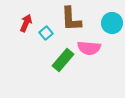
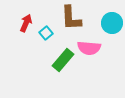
brown L-shape: moved 1 px up
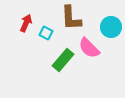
cyan circle: moved 1 px left, 4 px down
cyan square: rotated 24 degrees counterclockwise
pink semicircle: rotated 40 degrees clockwise
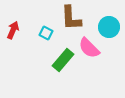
red arrow: moved 13 px left, 7 px down
cyan circle: moved 2 px left
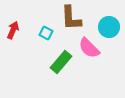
green rectangle: moved 2 px left, 2 px down
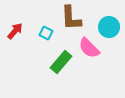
red arrow: moved 2 px right, 1 px down; rotated 18 degrees clockwise
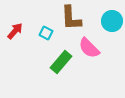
cyan circle: moved 3 px right, 6 px up
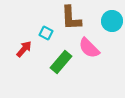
red arrow: moved 9 px right, 18 px down
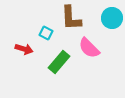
cyan circle: moved 3 px up
red arrow: rotated 66 degrees clockwise
green rectangle: moved 2 px left
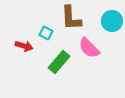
cyan circle: moved 3 px down
red arrow: moved 3 px up
